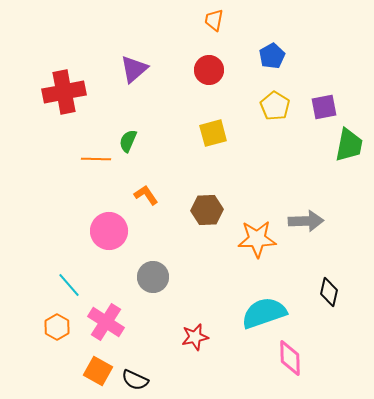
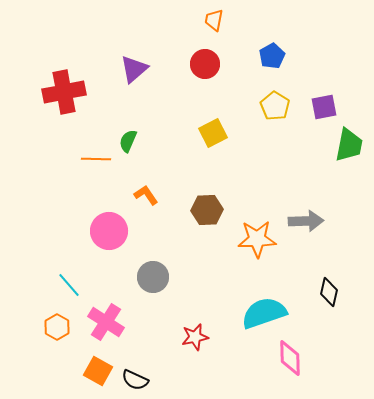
red circle: moved 4 px left, 6 px up
yellow square: rotated 12 degrees counterclockwise
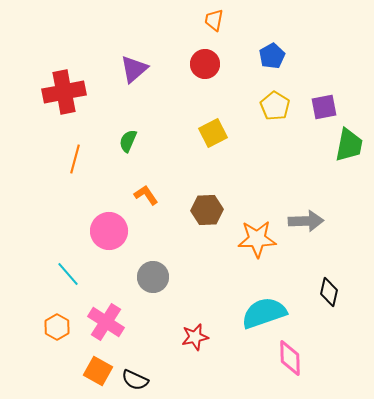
orange line: moved 21 px left; rotated 76 degrees counterclockwise
cyan line: moved 1 px left, 11 px up
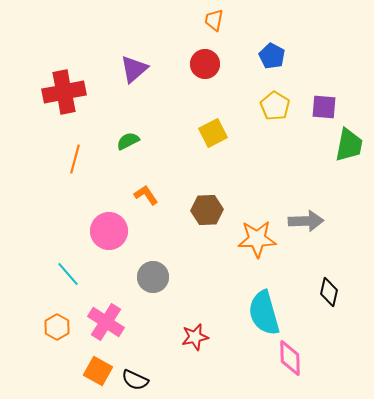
blue pentagon: rotated 15 degrees counterclockwise
purple square: rotated 16 degrees clockwise
green semicircle: rotated 40 degrees clockwise
cyan semicircle: rotated 87 degrees counterclockwise
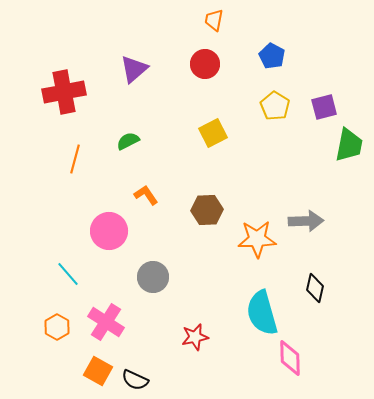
purple square: rotated 20 degrees counterclockwise
black diamond: moved 14 px left, 4 px up
cyan semicircle: moved 2 px left
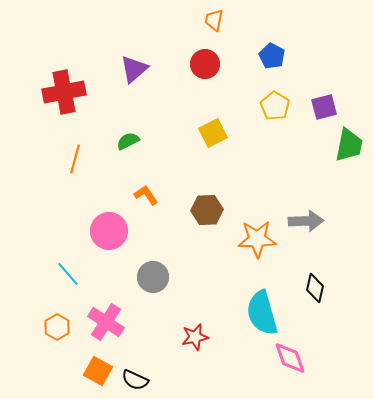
pink diamond: rotated 18 degrees counterclockwise
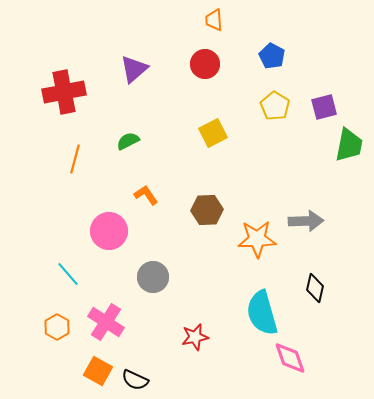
orange trapezoid: rotated 15 degrees counterclockwise
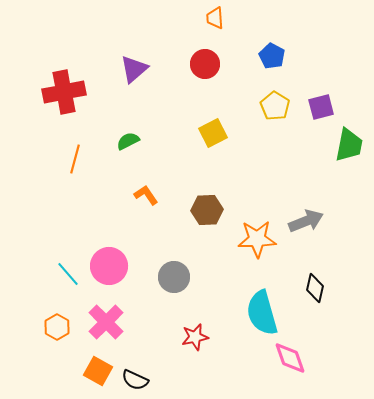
orange trapezoid: moved 1 px right, 2 px up
purple square: moved 3 px left
gray arrow: rotated 20 degrees counterclockwise
pink circle: moved 35 px down
gray circle: moved 21 px right
pink cross: rotated 12 degrees clockwise
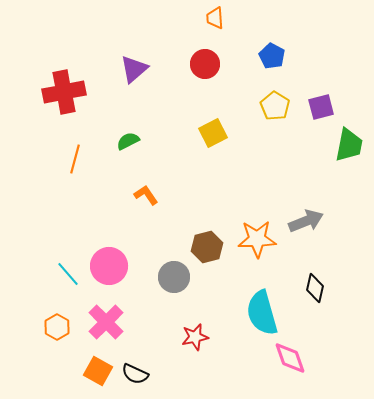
brown hexagon: moved 37 px down; rotated 12 degrees counterclockwise
black semicircle: moved 6 px up
